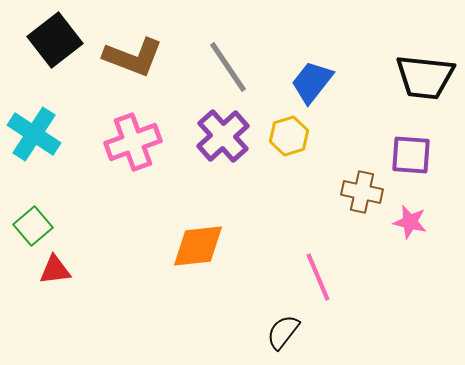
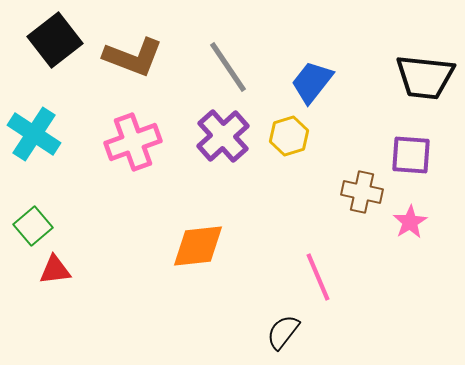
pink star: rotated 28 degrees clockwise
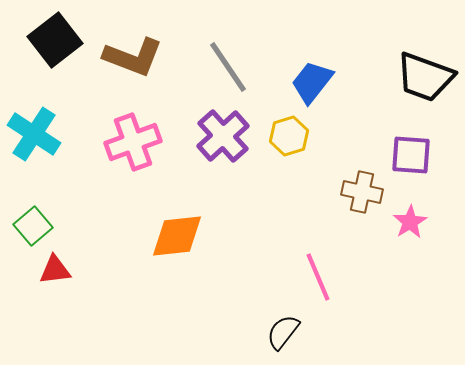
black trapezoid: rotated 14 degrees clockwise
orange diamond: moved 21 px left, 10 px up
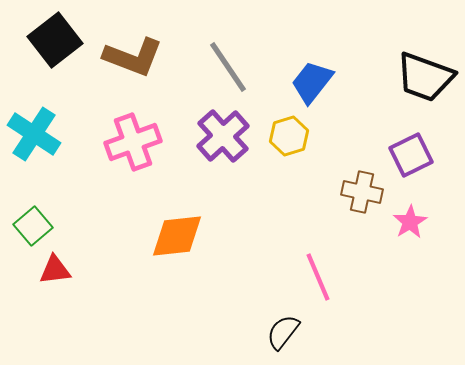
purple square: rotated 30 degrees counterclockwise
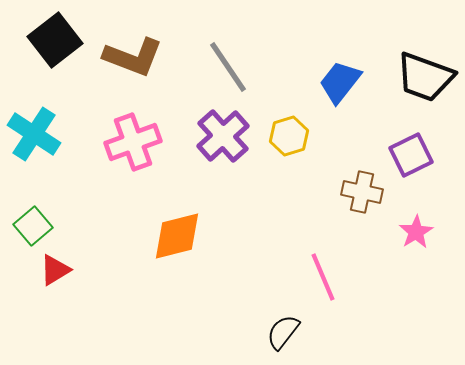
blue trapezoid: moved 28 px right
pink star: moved 6 px right, 10 px down
orange diamond: rotated 8 degrees counterclockwise
red triangle: rotated 24 degrees counterclockwise
pink line: moved 5 px right
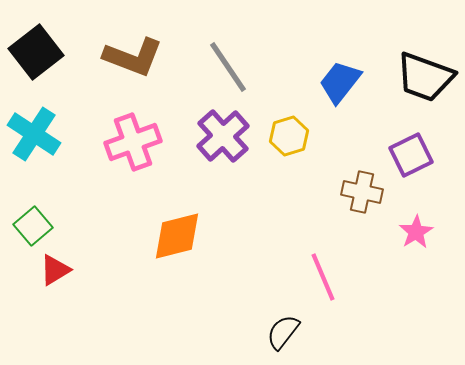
black square: moved 19 px left, 12 px down
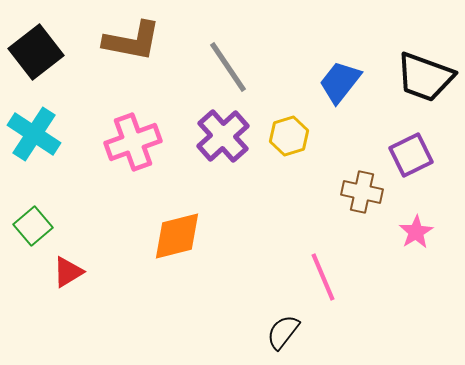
brown L-shape: moved 1 px left, 16 px up; rotated 10 degrees counterclockwise
red triangle: moved 13 px right, 2 px down
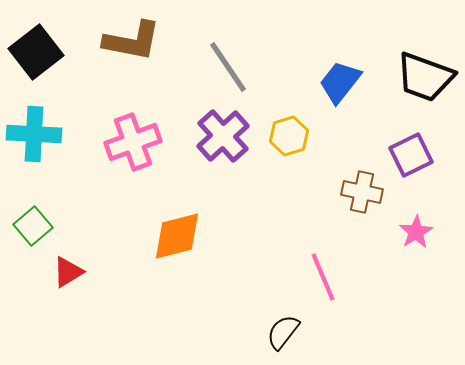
cyan cross: rotated 30 degrees counterclockwise
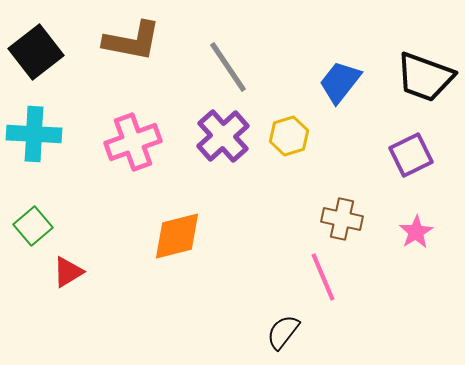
brown cross: moved 20 px left, 27 px down
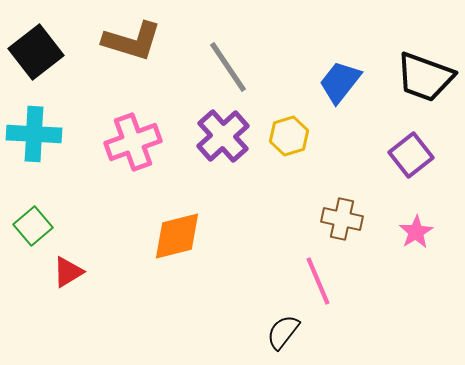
brown L-shape: rotated 6 degrees clockwise
purple square: rotated 12 degrees counterclockwise
pink line: moved 5 px left, 4 px down
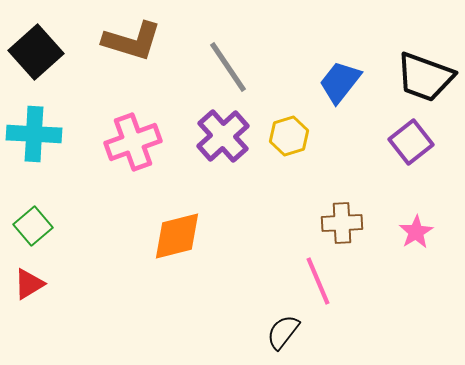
black square: rotated 4 degrees counterclockwise
purple square: moved 13 px up
brown cross: moved 4 px down; rotated 15 degrees counterclockwise
red triangle: moved 39 px left, 12 px down
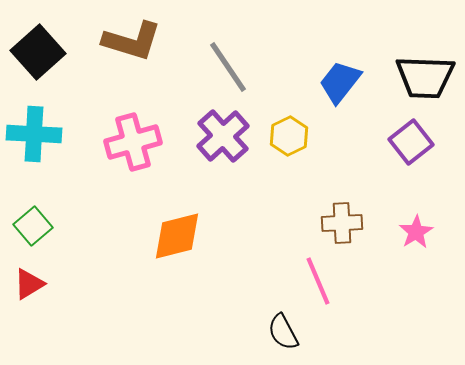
black square: moved 2 px right
black trapezoid: rotated 18 degrees counterclockwise
yellow hexagon: rotated 9 degrees counterclockwise
pink cross: rotated 4 degrees clockwise
black semicircle: rotated 66 degrees counterclockwise
